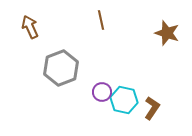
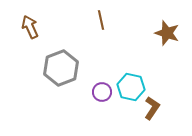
cyan hexagon: moved 7 px right, 13 px up
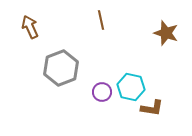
brown star: moved 1 px left
brown L-shape: rotated 65 degrees clockwise
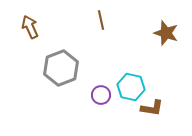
purple circle: moved 1 px left, 3 px down
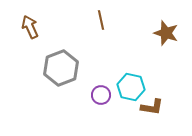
brown L-shape: moved 1 px up
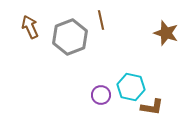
gray hexagon: moved 9 px right, 31 px up
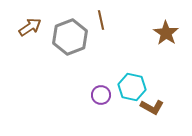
brown arrow: rotated 80 degrees clockwise
brown star: rotated 15 degrees clockwise
cyan hexagon: moved 1 px right
brown L-shape: rotated 20 degrees clockwise
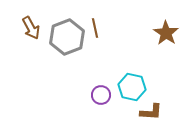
brown line: moved 6 px left, 8 px down
brown arrow: moved 1 px right, 1 px down; rotated 95 degrees clockwise
gray hexagon: moved 3 px left
brown L-shape: moved 1 px left, 5 px down; rotated 25 degrees counterclockwise
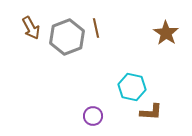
brown line: moved 1 px right
purple circle: moved 8 px left, 21 px down
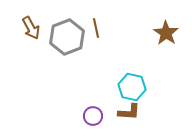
brown L-shape: moved 22 px left
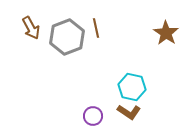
brown L-shape: rotated 30 degrees clockwise
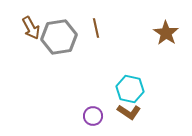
gray hexagon: moved 8 px left; rotated 12 degrees clockwise
cyan hexagon: moved 2 px left, 2 px down
